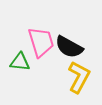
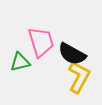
black semicircle: moved 3 px right, 7 px down
green triangle: rotated 20 degrees counterclockwise
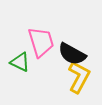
green triangle: rotated 40 degrees clockwise
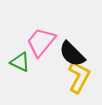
pink trapezoid: rotated 124 degrees counterclockwise
black semicircle: rotated 16 degrees clockwise
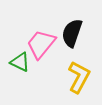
pink trapezoid: moved 2 px down
black semicircle: moved 21 px up; rotated 64 degrees clockwise
